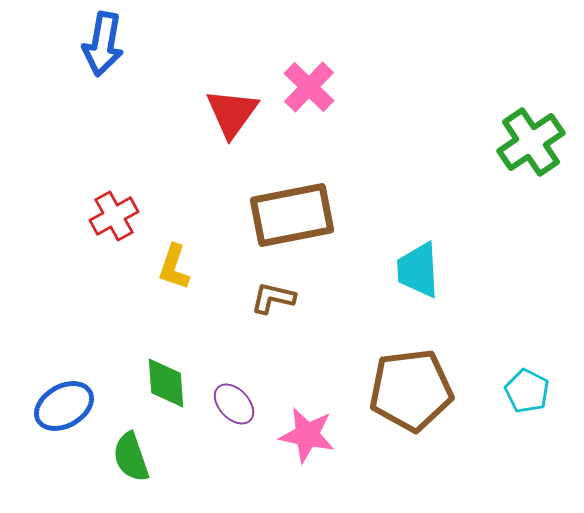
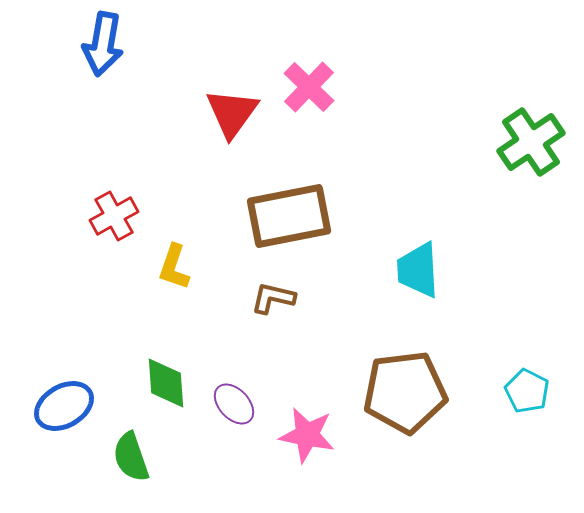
brown rectangle: moved 3 px left, 1 px down
brown pentagon: moved 6 px left, 2 px down
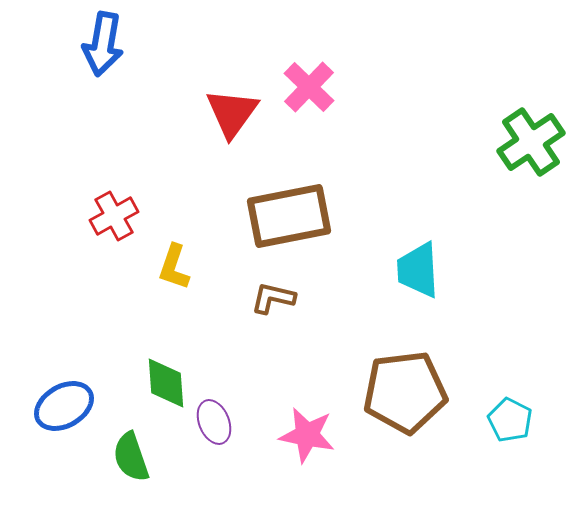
cyan pentagon: moved 17 px left, 29 px down
purple ellipse: moved 20 px left, 18 px down; rotated 21 degrees clockwise
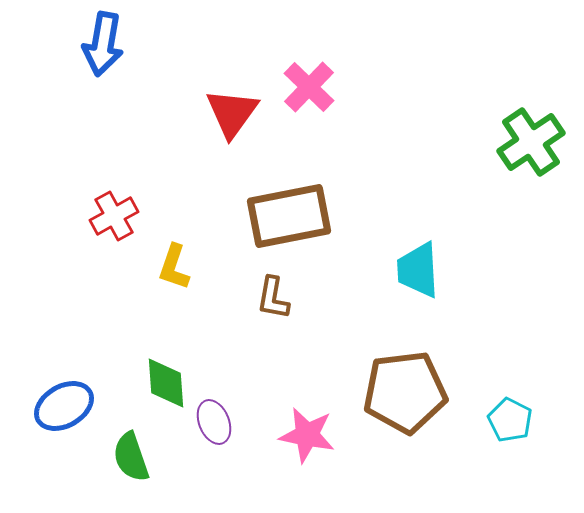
brown L-shape: rotated 93 degrees counterclockwise
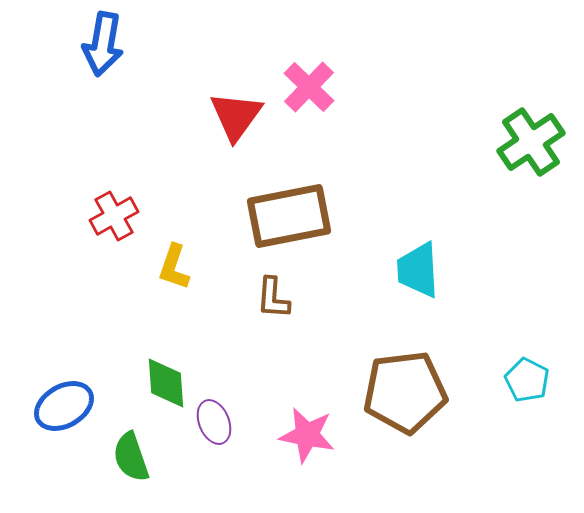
red triangle: moved 4 px right, 3 px down
brown L-shape: rotated 6 degrees counterclockwise
cyan pentagon: moved 17 px right, 40 px up
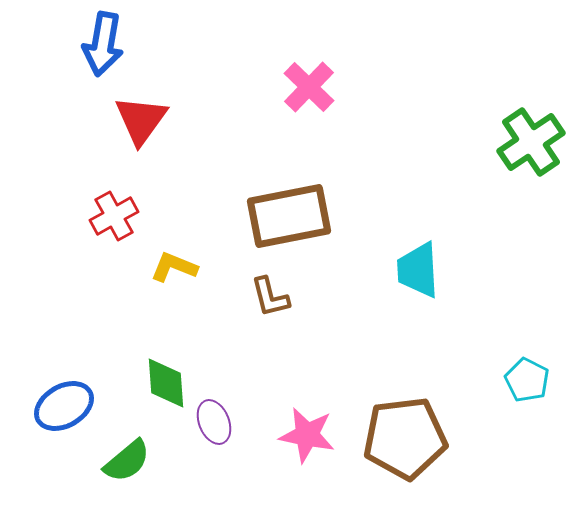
red triangle: moved 95 px left, 4 px down
yellow L-shape: rotated 93 degrees clockwise
brown L-shape: moved 3 px left, 1 px up; rotated 18 degrees counterclockwise
brown pentagon: moved 46 px down
green semicircle: moved 4 px left, 4 px down; rotated 111 degrees counterclockwise
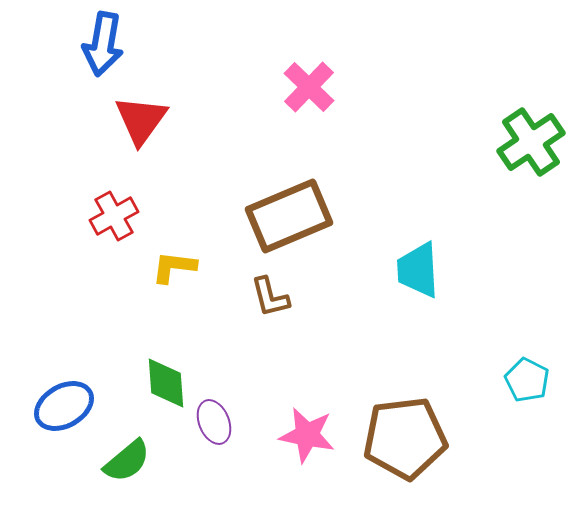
brown rectangle: rotated 12 degrees counterclockwise
yellow L-shape: rotated 15 degrees counterclockwise
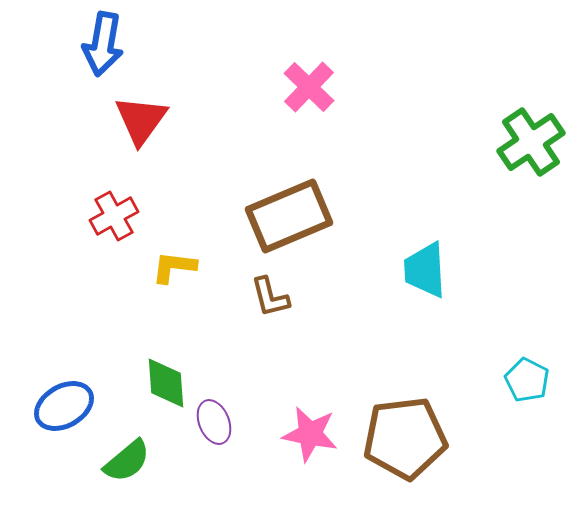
cyan trapezoid: moved 7 px right
pink star: moved 3 px right, 1 px up
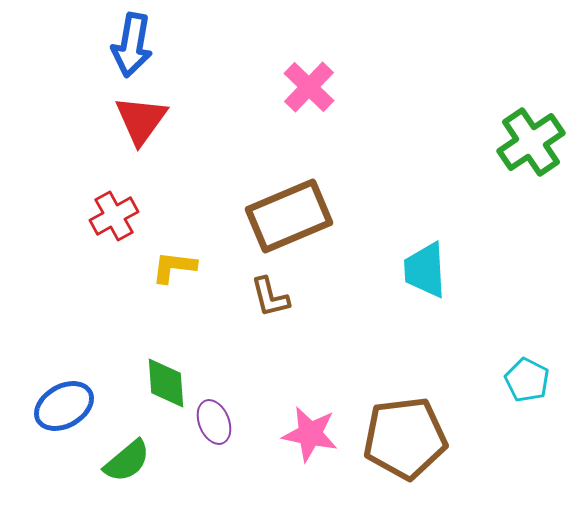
blue arrow: moved 29 px right, 1 px down
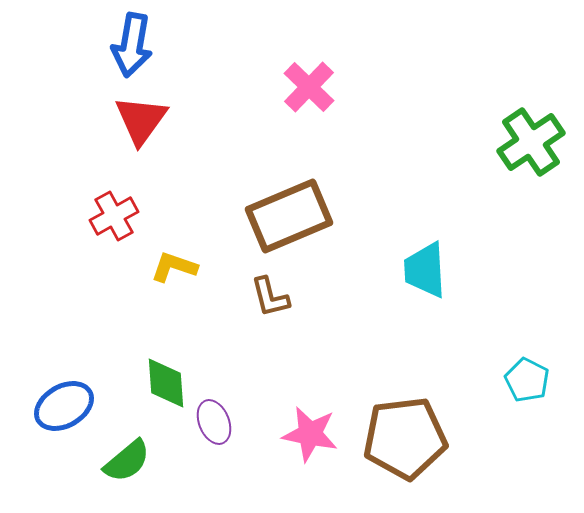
yellow L-shape: rotated 12 degrees clockwise
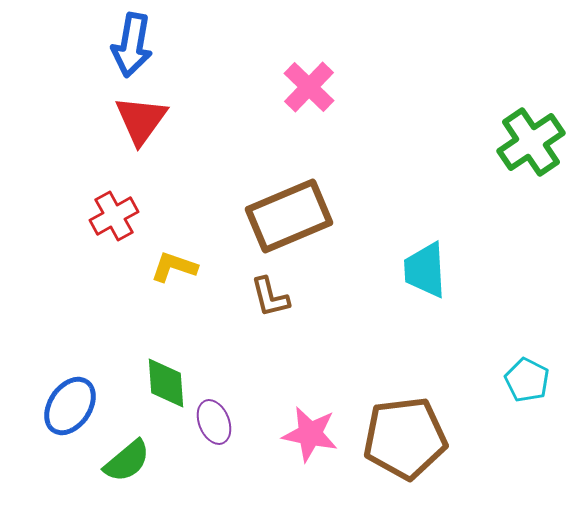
blue ellipse: moved 6 px right; rotated 26 degrees counterclockwise
